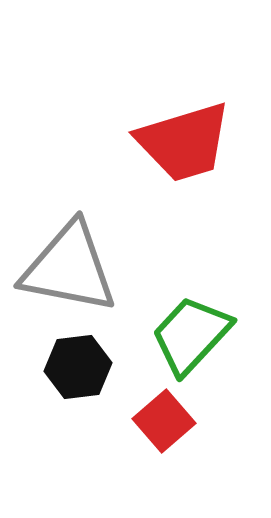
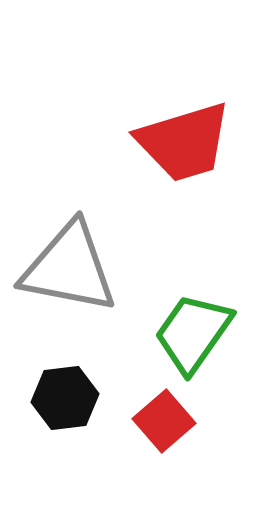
green trapezoid: moved 2 px right, 2 px up; rotated 8 degrees counterclockwise
black hexagon: moved 13 px left, 31 px down
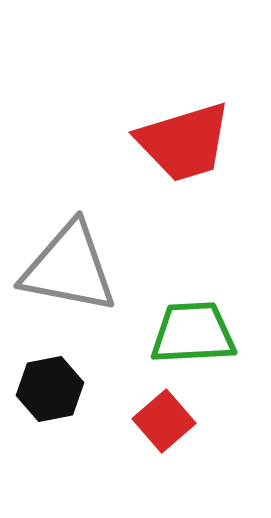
green trapezoid: rotated 52 degrees clockwise
black hexagon: moved 15 px left, 9 px up; rotated 4 degrees counterclockwise
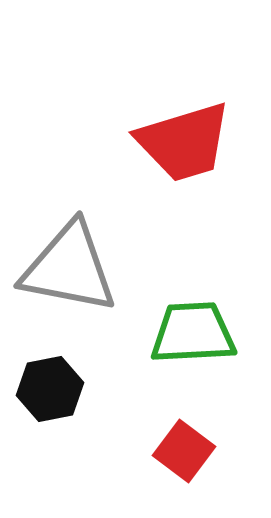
red square: moved 20 px right, 30 px down; rotated 12 degrees counterclockwise
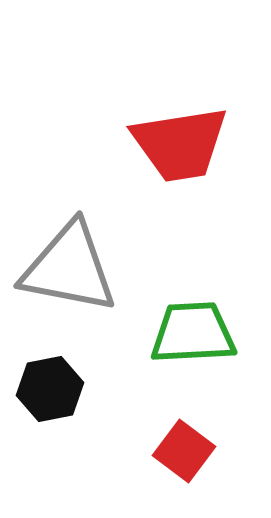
red trapezoid: moved 4 px left, 2 px down; rotated 8 degrees clockwise
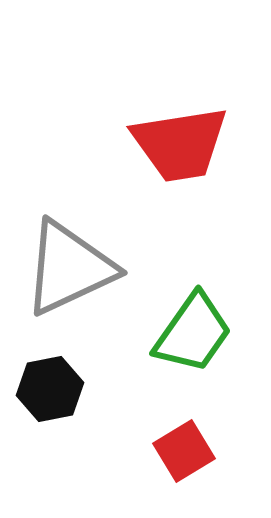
gray triangle: rotated 36 degrees counterclockwise
green trapezoid: rotated 128 degrees clockwise
red square: rotated 22 degrees clockwise
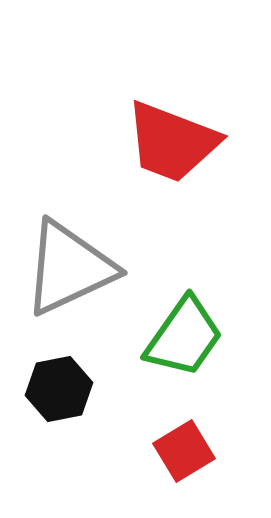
red trapezoid: moved 8 px left, 2 px up; rotated 30 degrees clockwise
green trapezoid: moved 9 px left, 4 px down
black hexagon: moved 9 px right
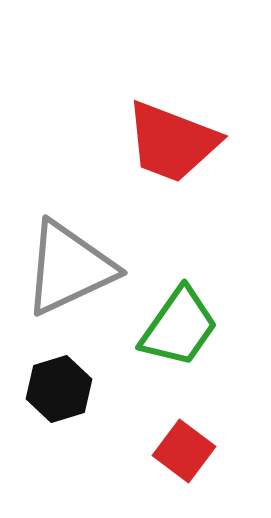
green trapezoid: moved 5 px left, 10 px up
black hexagon: rotated 6 degrees counterclockwise
red square: rotated 22 degrees counterclockwise
